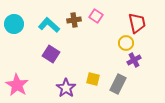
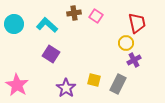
brown cross: moved 7 px up
cyan L-shape: moved 2 px left
yellow square: moved 1 px right, 1 px down
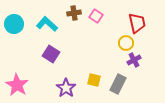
cyan L-shape: moved 1 px up
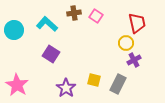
cyan circle: moved 6 px down
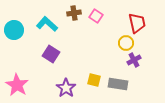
gray rectangle: rotated 72 degrees clockwise
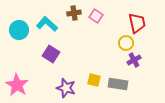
cyan circle: moved 5 px right
purple star: rotated 18 degrees counterclockwise
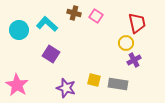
brown cross: rotated 24 degrees clockwise
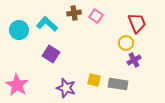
brown cross: rotated 24 degrees counterclockwise
red trapezoid: rotated 10 degrees counterclockwise
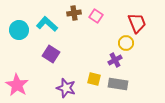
purple cross: moved 19 px left
yellow square: moved 1 px up
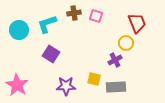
pink square: rotated 16 degrees counterclockwise
cyan L-shape: rotated 60 degrees counterclockwise
gray rectangle: moved 2 px left, 3 px down; rotated 12 degrees counterclockwise
purple star: moved 2 px up; rotated 18 degrees counterclockwise
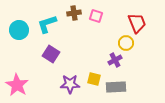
purple star: moved 4 px right, 2 px up
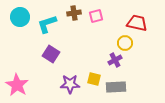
pink square: rotated 32 degrees counterclockwise
red trapezoid: rotated 55 degrees counterclockwise
cyan circle: moved 1 px right, 13 px up
yellow circle: moved 1 px left
